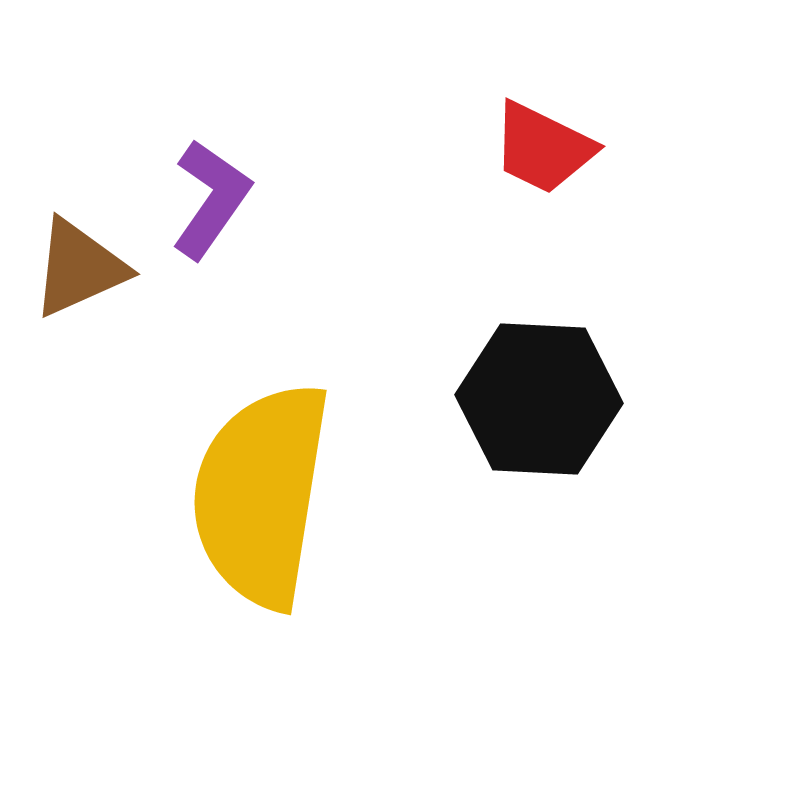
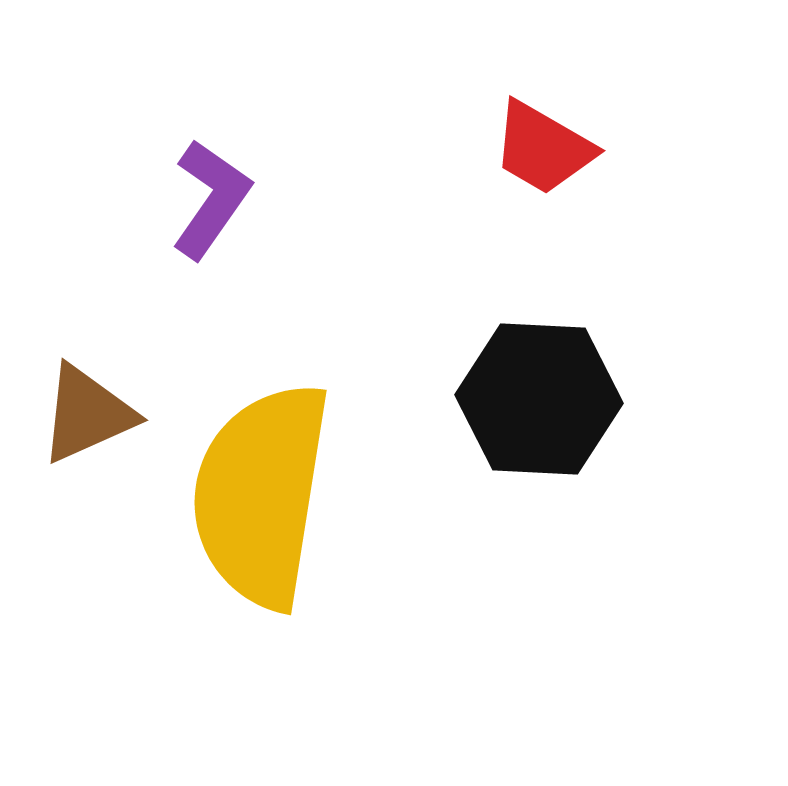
red trapezoid: rotated 4 degrees clockwise
brown triangle: moved 8 px right, 146 px down
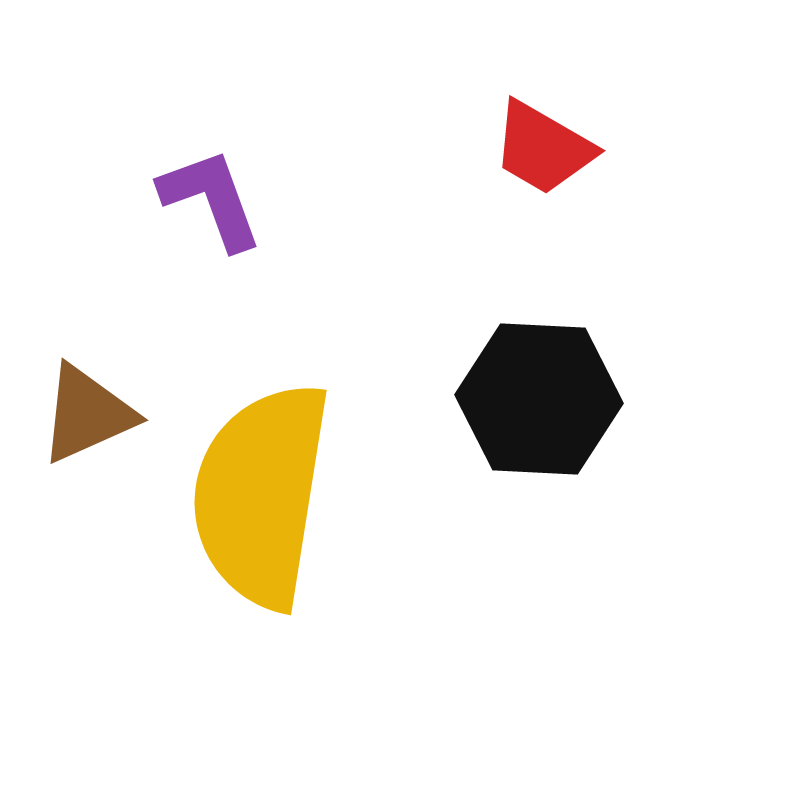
purple L-shape: rotated 55 degrees counterclockwise
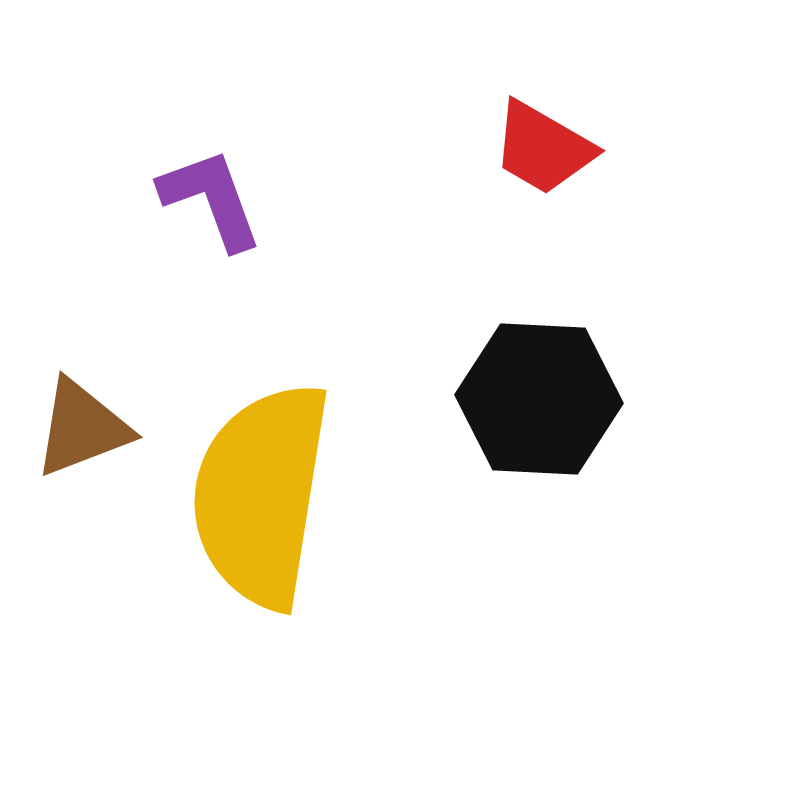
brown triangle: moved 5 px left, 14 px down; rotated 3 degrees clockwise
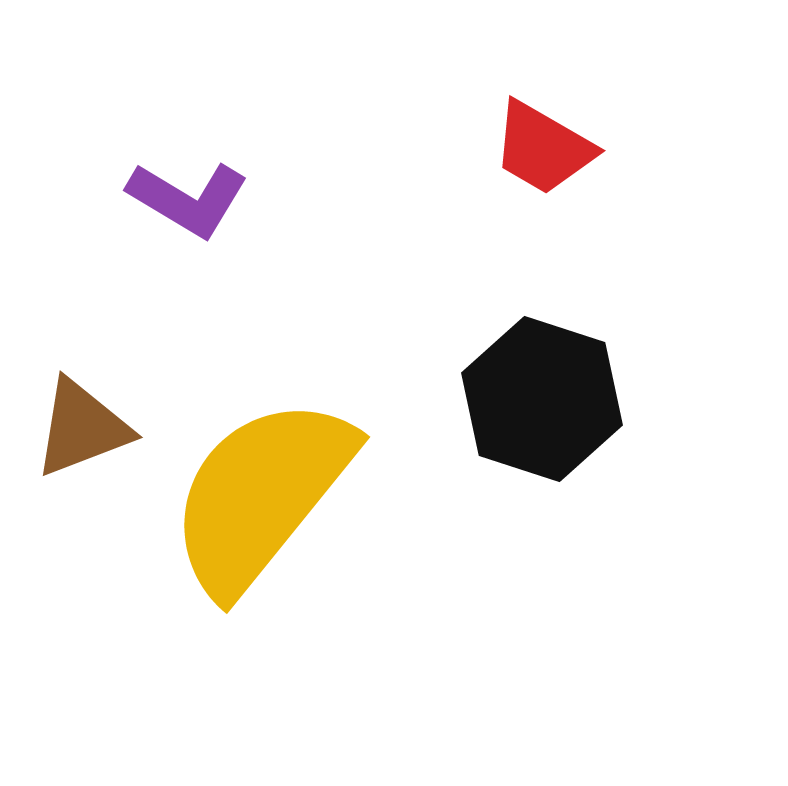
purple L-shape: moved 23 px left; rotated 141 degrees clockwise
black hexagon: moved 3 px right; rotated 15 degrees clockwise
yellow semicircle: rotated 30 degrees clockwise
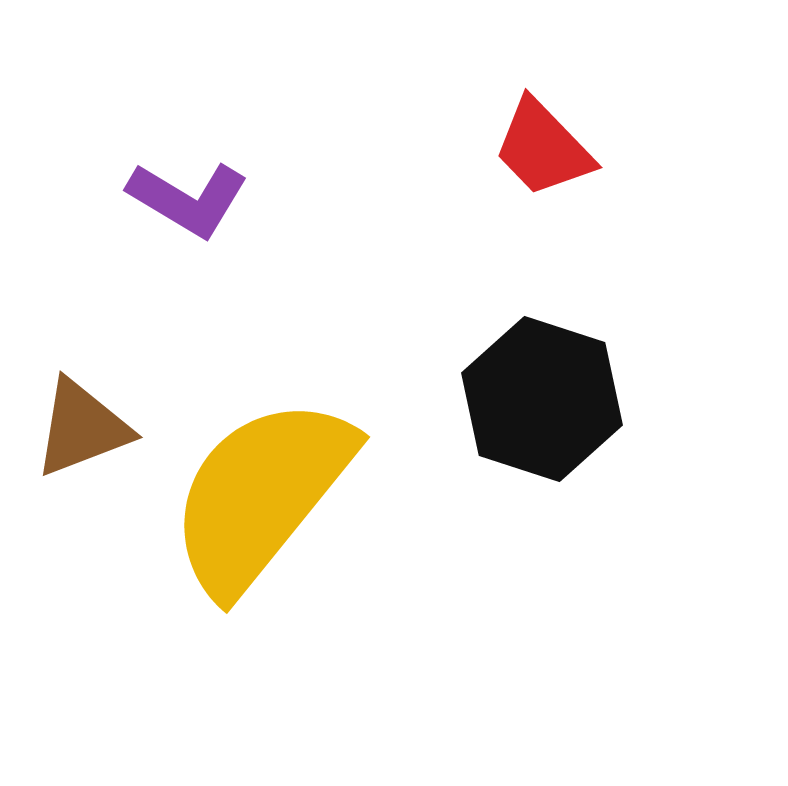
red trapezoid: rotated 16 degrees clockwise
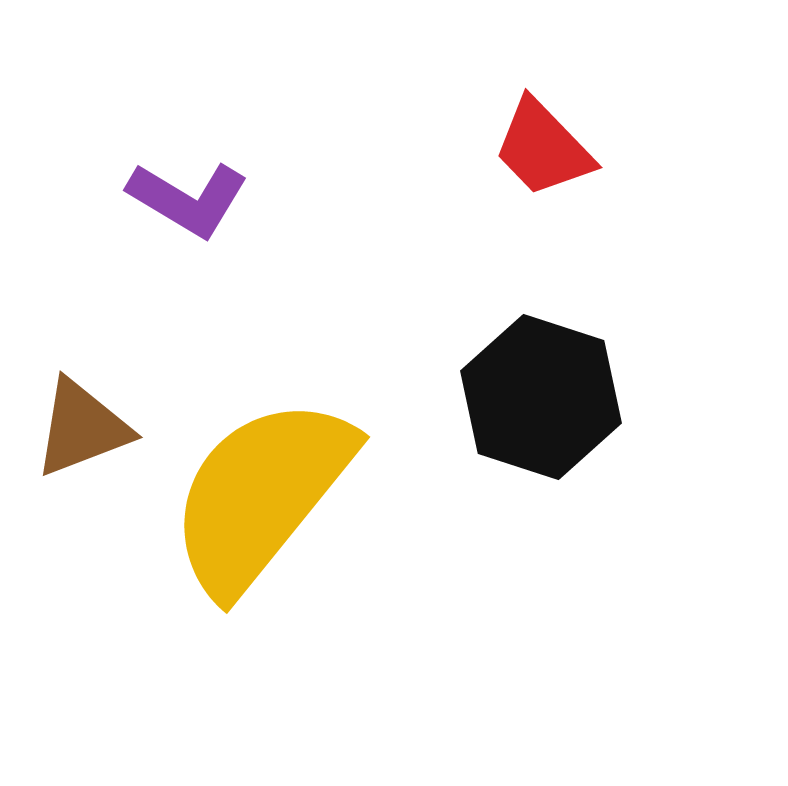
black hexagon: moved 1 px left, 2 px up
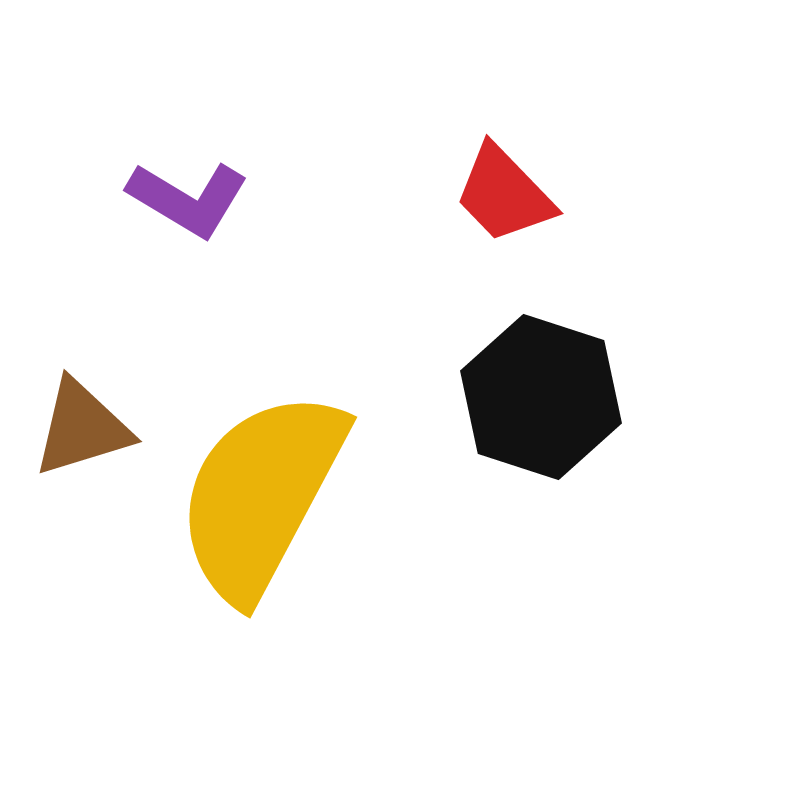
red trapezoid: moved 39 px left, 46 px down
brown triangle: rotated 4 degrees clockwise
yellow semicircle: rotated 11 degrees counterclockwise
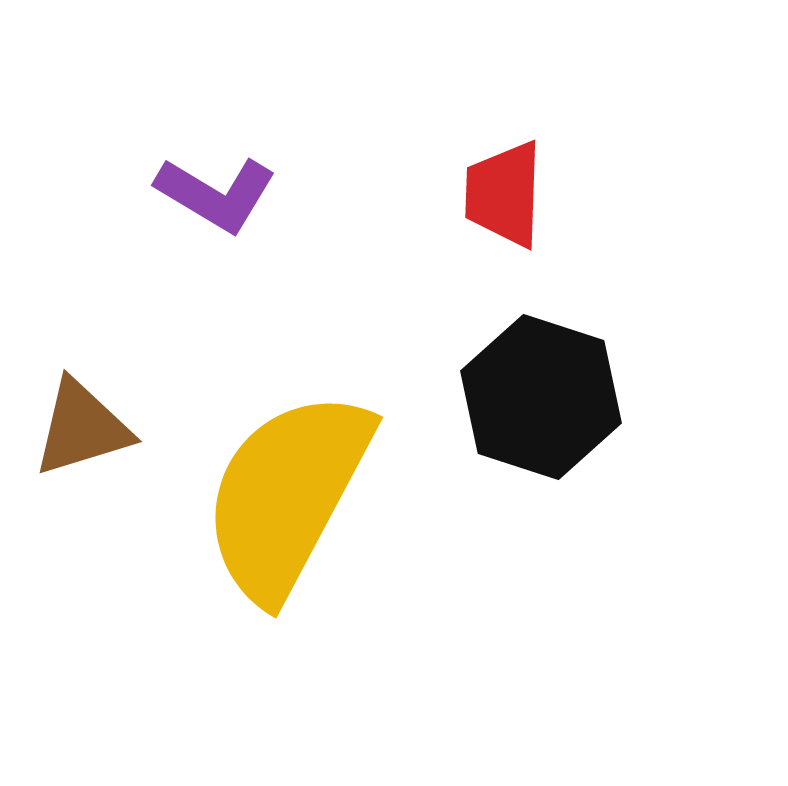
red trapezoid: rotated 46 degrees clockwise
purple L-shape: moved 28 px right, 5 px up
yellow semicircle: moved 26 px right
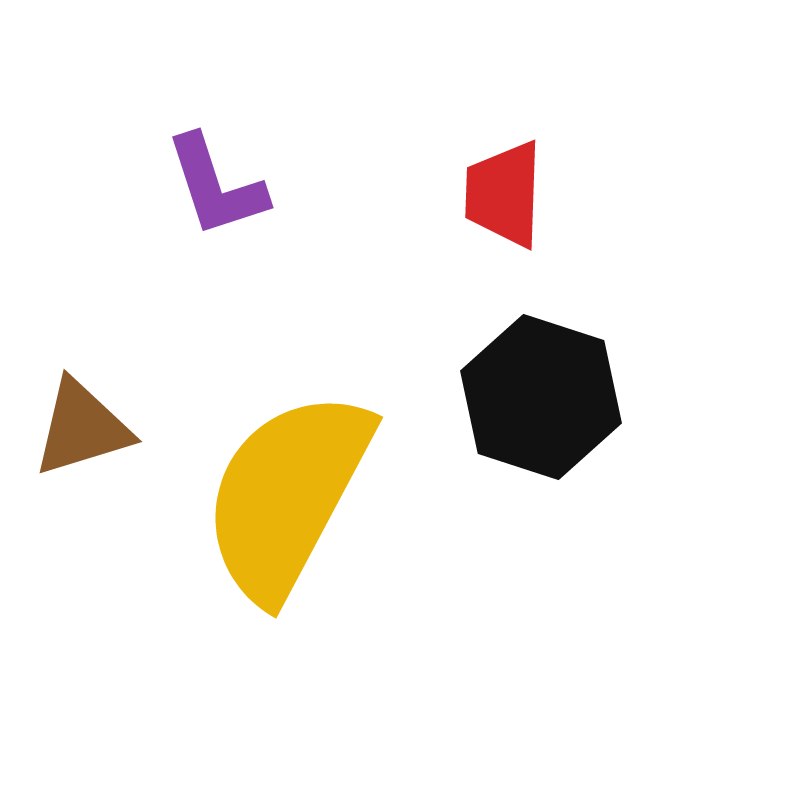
purple L-shape: moved 8 px up; rotated 41 degrees clockwise
